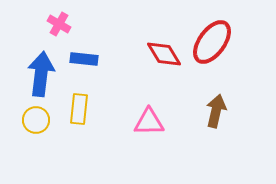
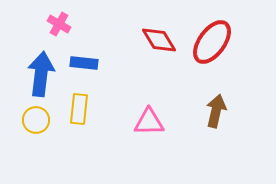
red diamond: moved 5 px left, 14 px up
blue rectangle: moved 4 px down
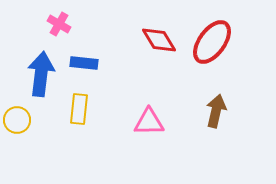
yellow circle: moved 19 px left
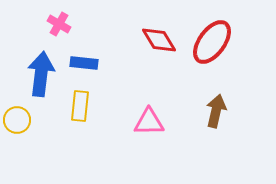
yellow rectangle: moved 1 px right, 3 px up
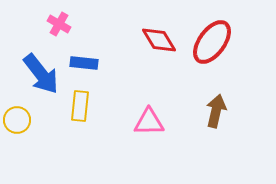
blue arrow: rotated 135 degrees clockwise
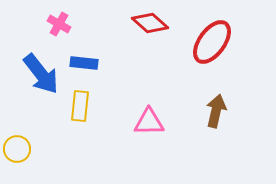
red diamond: moved 9 px left, 17 px up; rotated 18 degrees counterclockwise
yellow circle: moved 29 px down
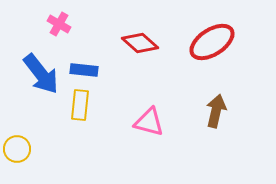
red diamond: moved 10 px left, 20 px down
red ellipse: rotated 21 degrees clockwise
blue rectangle: moved 7 px down
yellow rectangle: moved 1 px up
pink triangle: rotated 16 degrees clockwise
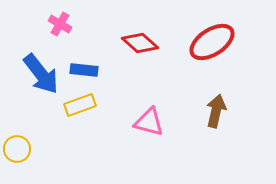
pink cross: moved 1 px right
yellow rectangle: rotated 64 degrees clockwise
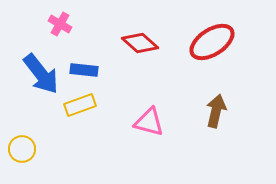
yellow circle: moved 5 px right
